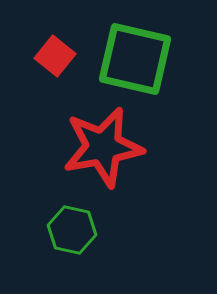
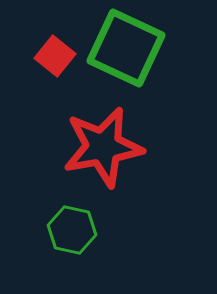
green square: moved 9 px left, 11 px up; rotated 12 degrees clockwise
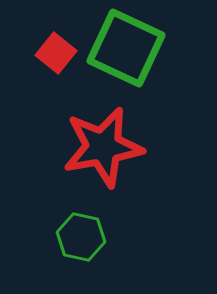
red square: moved 1 px right, 3 px up
green hexagon: moved 9 px right, 7 px down
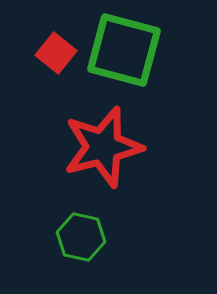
green square: moved 2 px left, 2 px down; rotated 10 degrees counterclockwise
red star: rotated 4 degrees counterclockwise
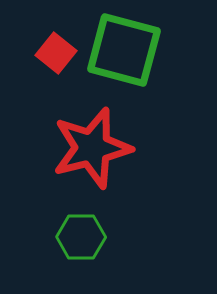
red star: moved 11 px left, 1 px down
green hexagon: rotated 12 degrees counterclockwise
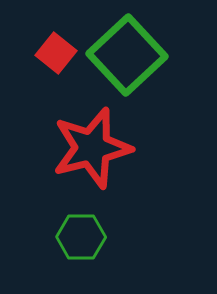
green square: moved 3 px right, 5 px down; rotated 32 degrees clockwise
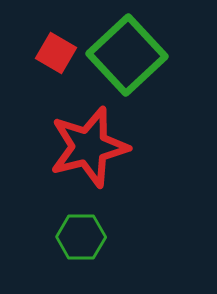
red square: rotated 9 degrees counterclockwise
red star: moved 3 px left, 1 px up
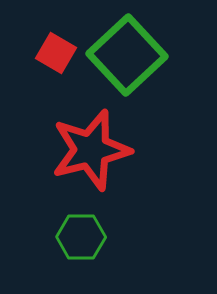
red star: moved 2 px right, 3 px down
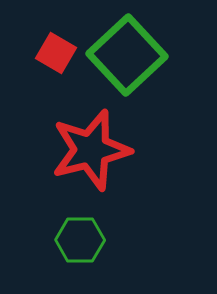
green hexagon: moved 1 px left, 3 px down
